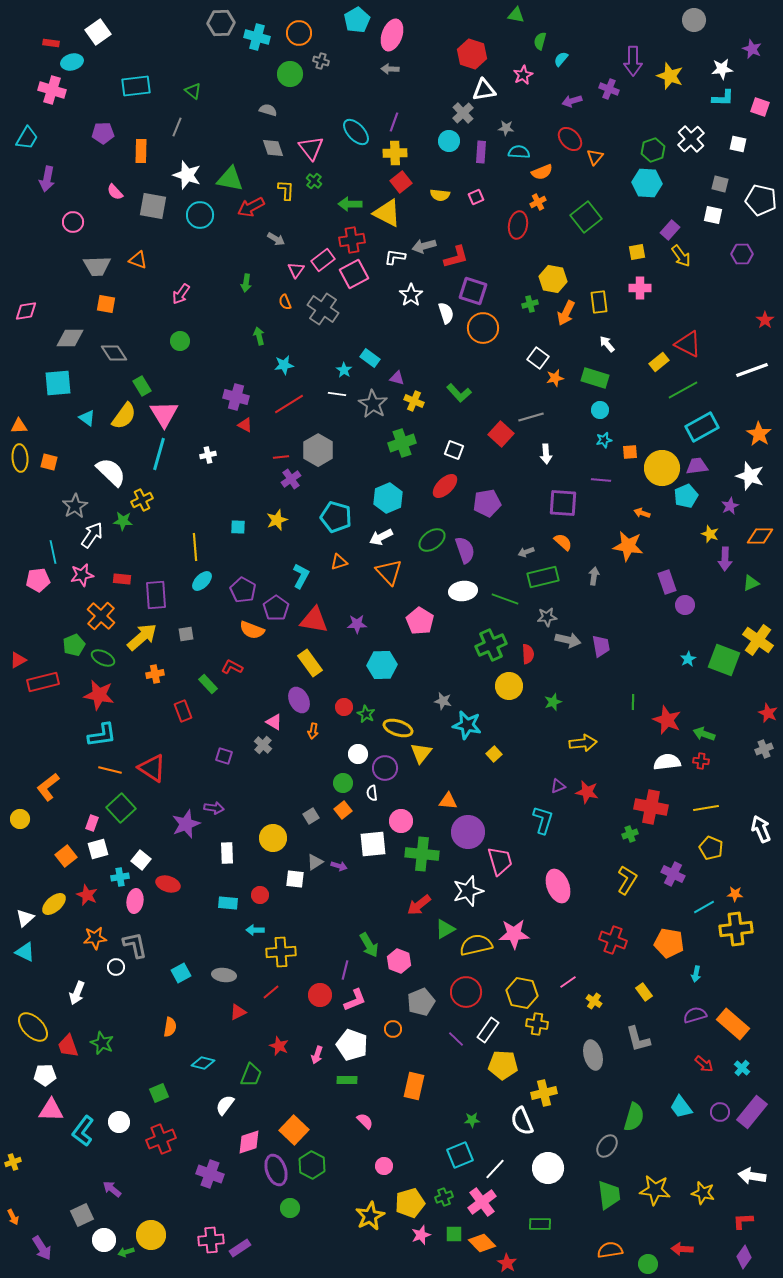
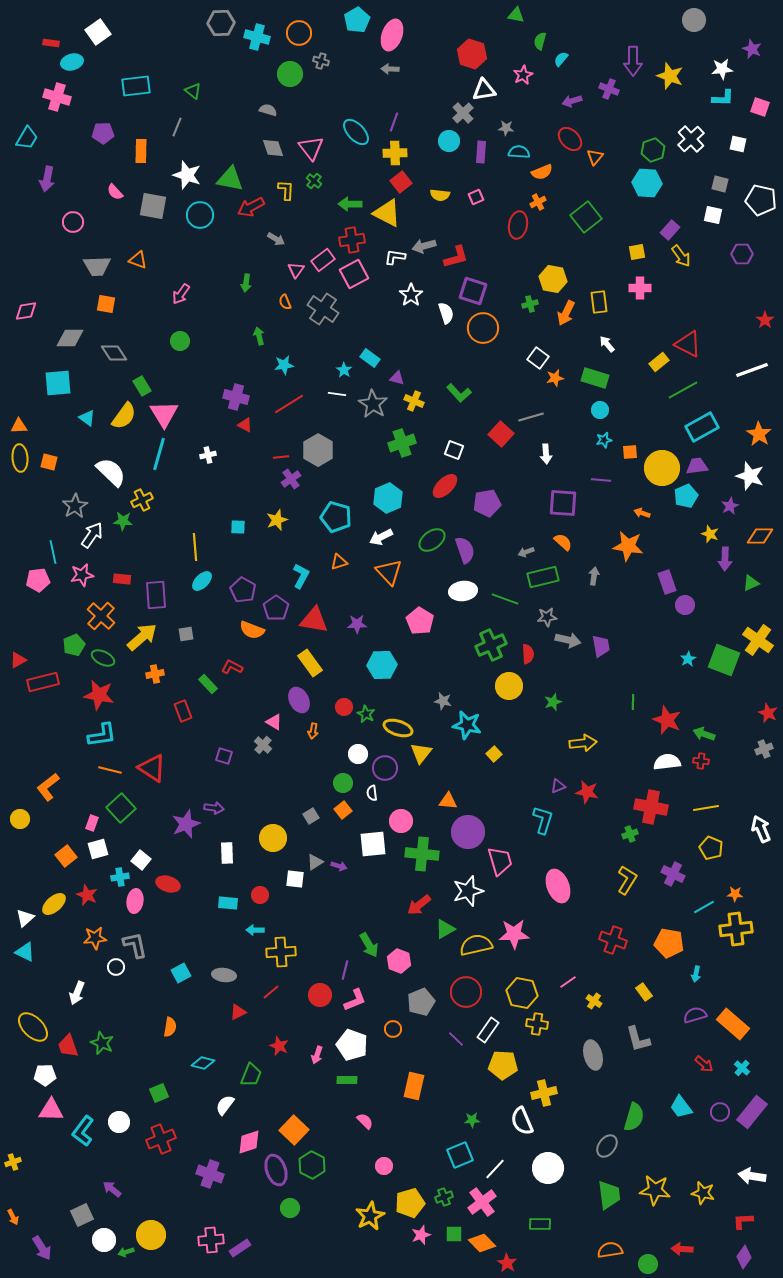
pink cross at (52, 90): moved 5 px right, 7 px down
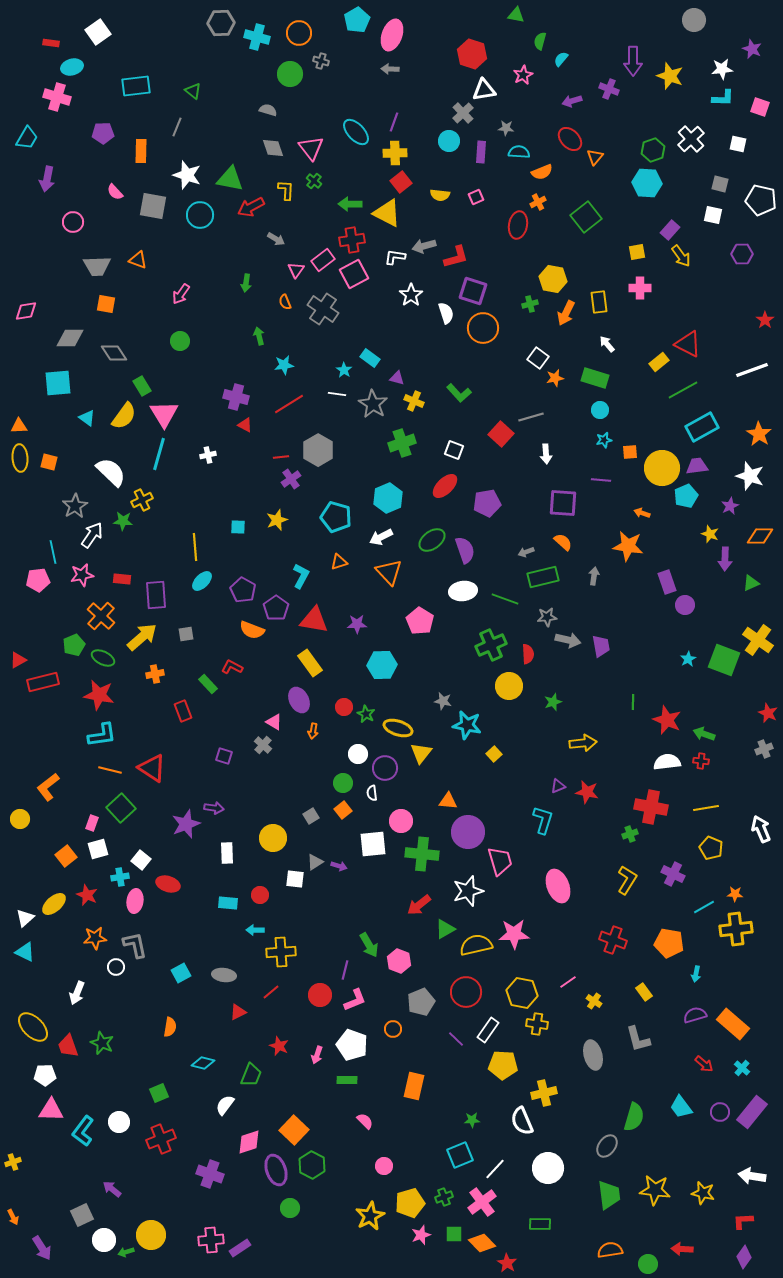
cyan ellipse at (72, 62): moved 5 px down
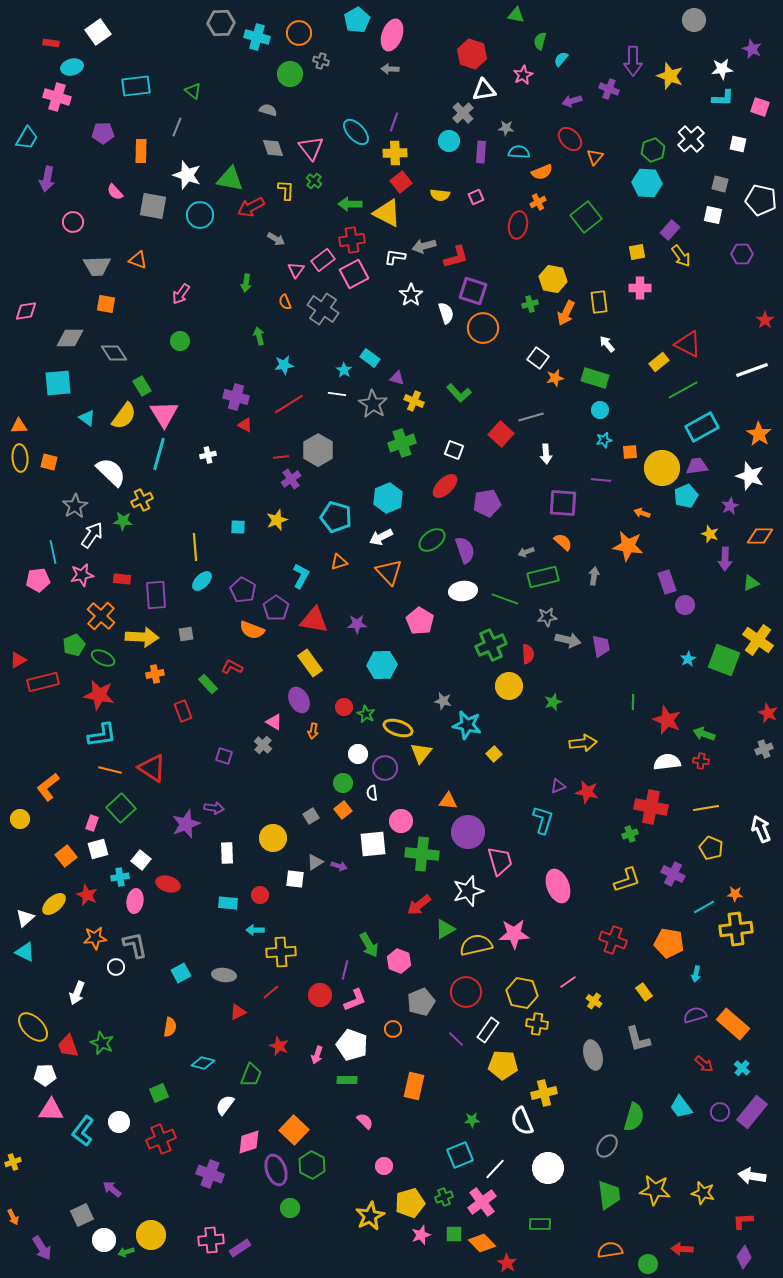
yellow arrow at (142, 637): rotated 44 degrees clockwise
yellow L-shape at (627, 880): rotated 40 degrees clockwise
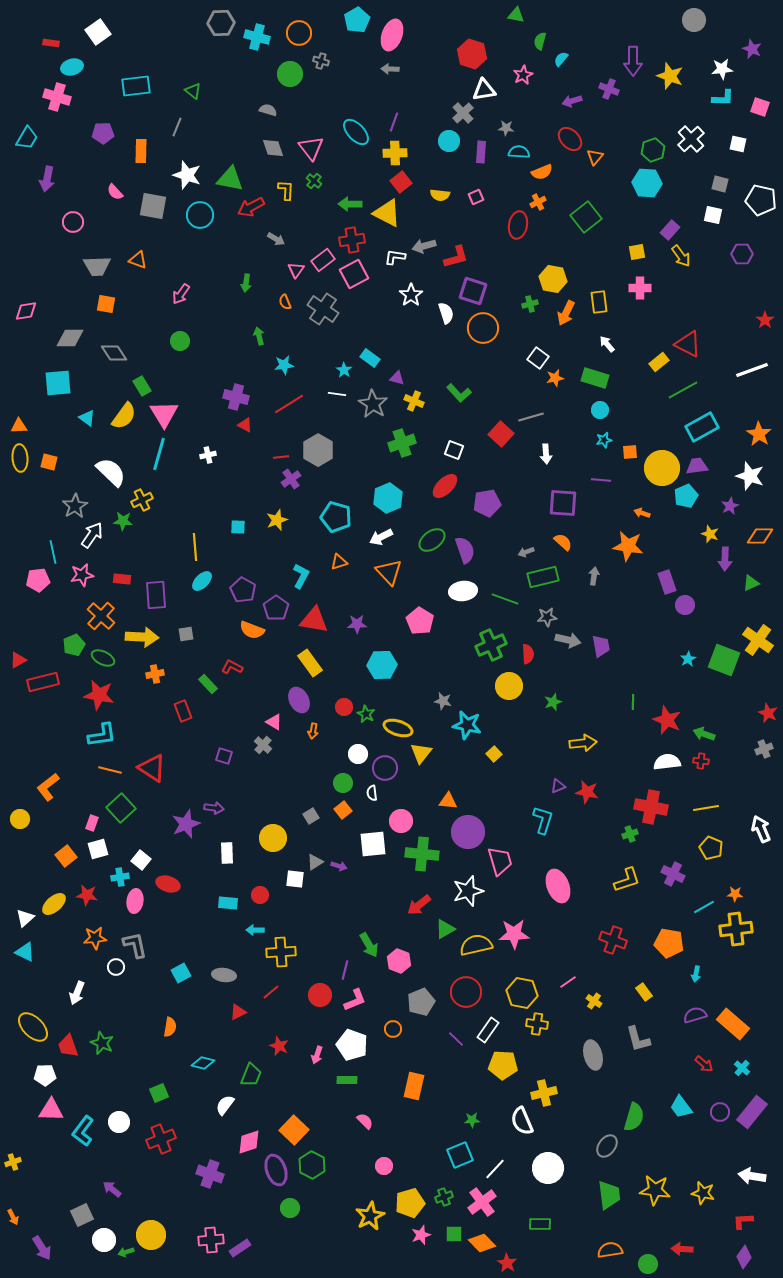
red star at (87, 895): rotated 15 degrees counterclockwise
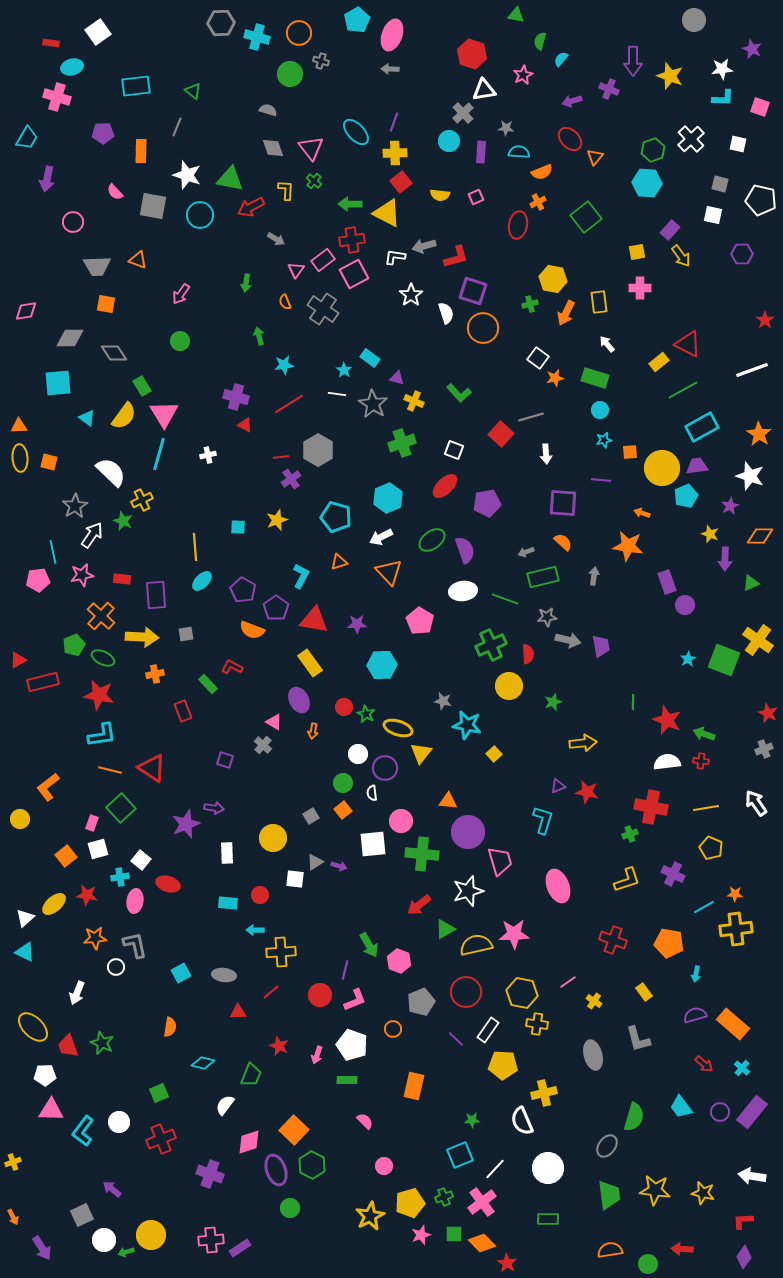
green star at (123, 521): rotated 18 degrees clockwise
purple square at (224, 756): moved 1 px right, 4 px down
white arrow at (761, 829): moved 5 px left, 26 px up; rotated 12 degrees counterclockwise
red triangle at (238, 1012): rotated 24 degrees clockwise
green rectangle at (540, 1224): moved 8 px right, 5 px up
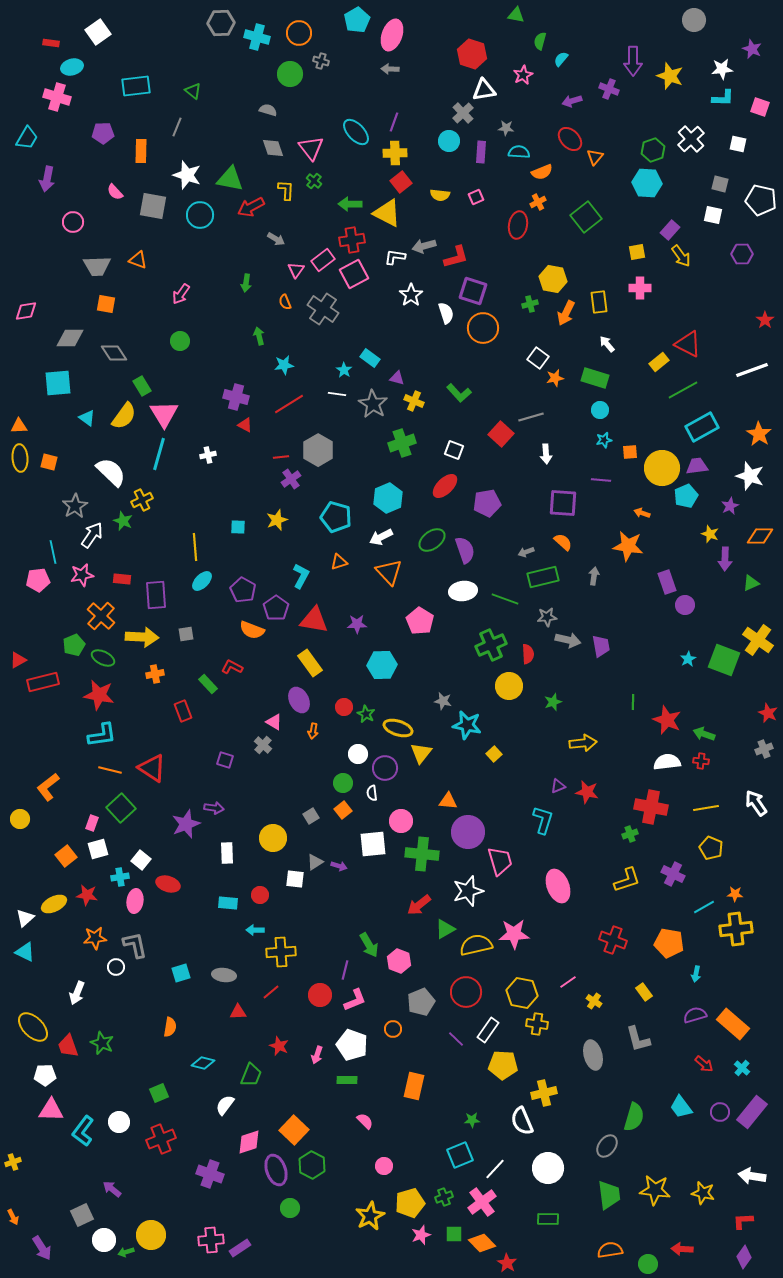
yellow ellipse at (54, 904): rotated 15 degrees clockwise
cyan square at (181, 973): rotated 12 degrees clockwise
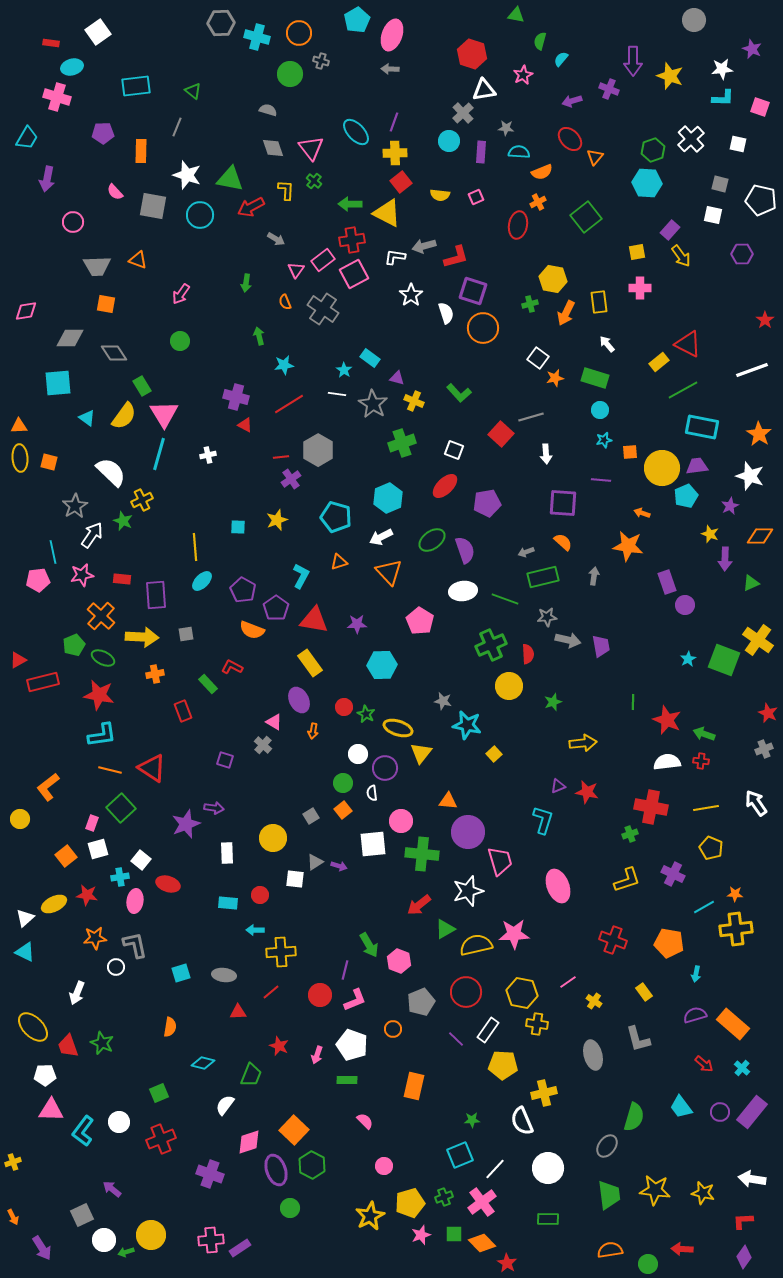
cyan rectangle at (702, 427): rotated 40 degrees clockwise
white arrow at (752, 1176): moved 3 px down
